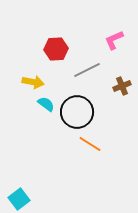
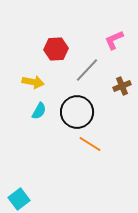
gray line: rotated 20 degrees counterclockwise
cyan semicircle: moved 7 px left, 7 px down; rotated 84 degrees clockwise
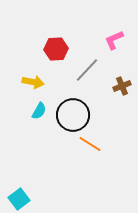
black circle: moved 4 px left, 3 px down
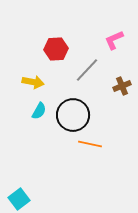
orange line: rotated 20 degrees counterclockwise
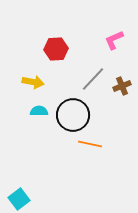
gray line: moved 6 px right, 9 px down
cyan semicircle: rotated 120 degrees counterclockwise
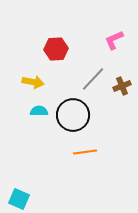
orange line: moved 5 px left, 8 px down; rotated 20 degrees counterclockwise
cyan square: rotated 30 degrees counterclockwise
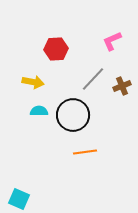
pink L-shape: moved 2 px left, 1 px down
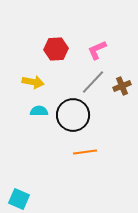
pink L-shape: moved 15 px left, 9 px down
gray line: moved 3 px down
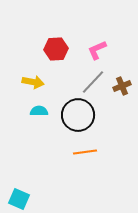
black circle: moved 5 px right
